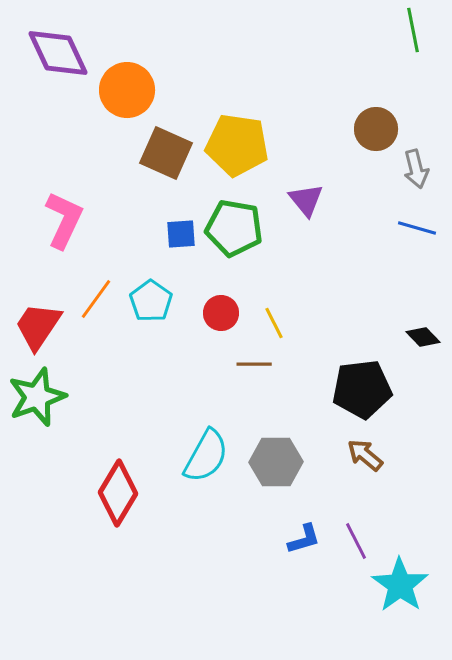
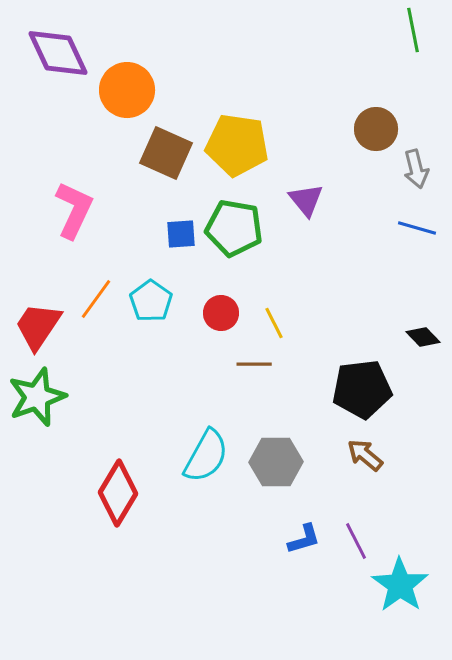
pink L-shape: moved 10 px right, 10 px up
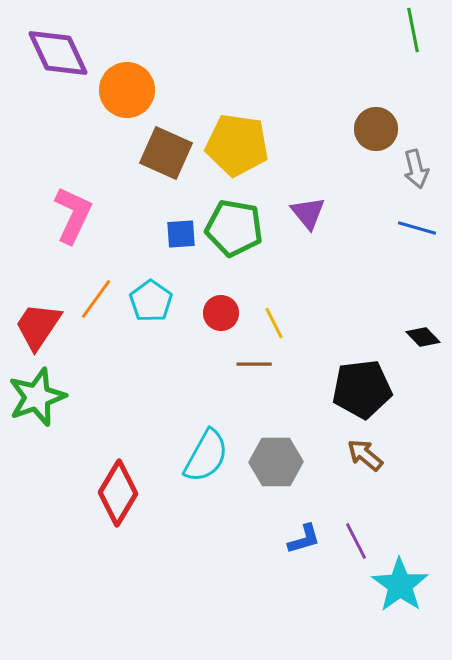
purple triangle: moved 2 px right, 13 px down
pink L-shape: moved 1 px left, 5 px down
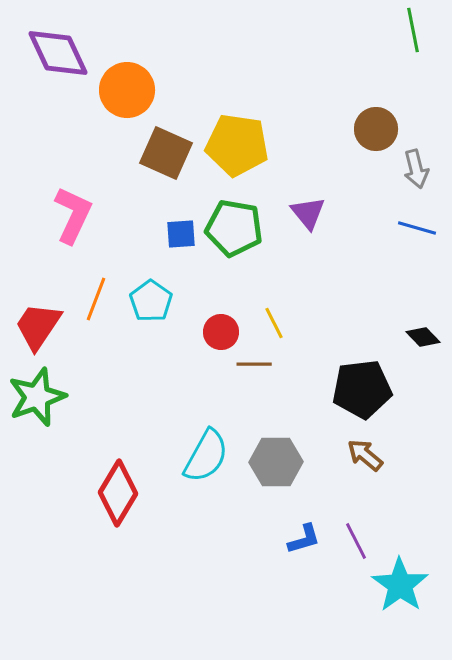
orange line: rotated 15 degrees counterclockwise
red circle: moved 19 px down
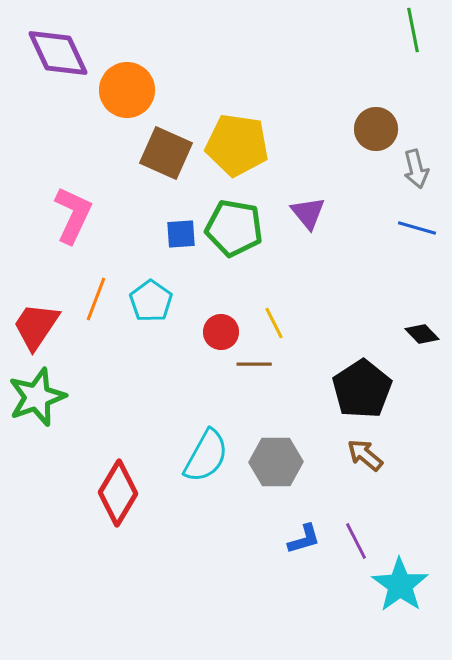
red trapezoid: moved 2 px left
black diamond: moved 1 px left, 3 px up
black pentagon: rotated 26 degrees counterclockwise
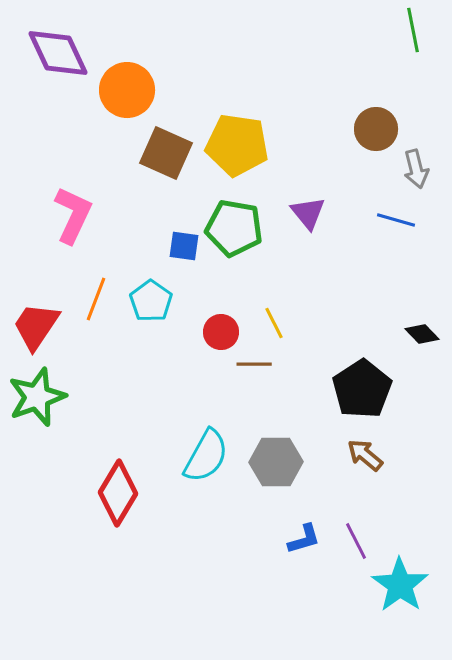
blue line: moved 21 px left, 8 px up
blue square: moved 3 px right, 12 px down; rotated 12 degrees clockwise
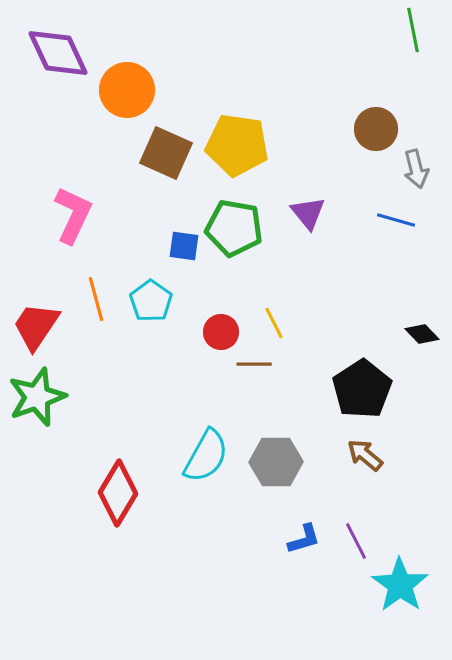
orange line: rotated 36 degrees counterclockwise
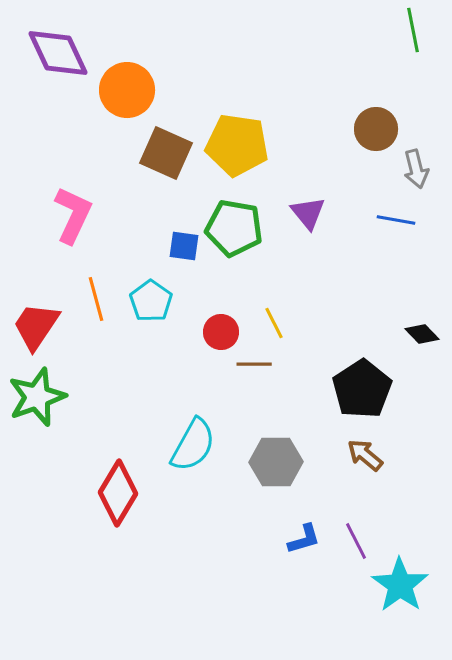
blue line: rotated 6 degrees counterclockwise
cyan semicircle: moved 13 px left, 11 px up
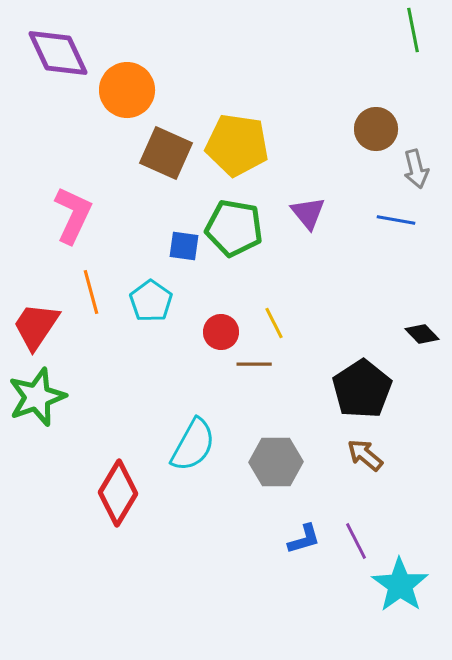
orange line: moved 5 px left, 7 px up
